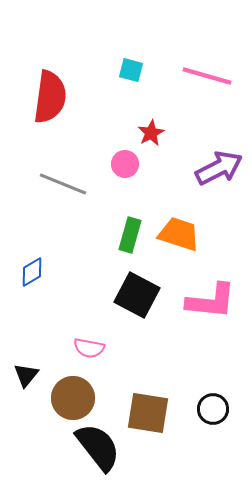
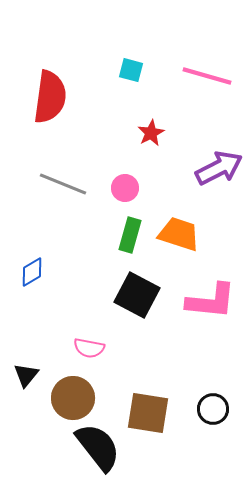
pink circle: moved 24 px down
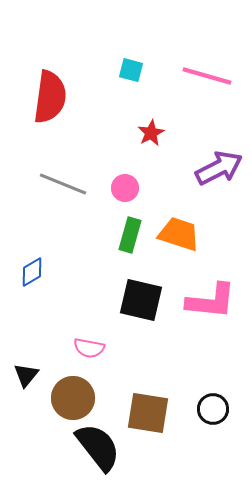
black square: moved 4 px right, 5 px down; rotated 15 degrees counterclockwise
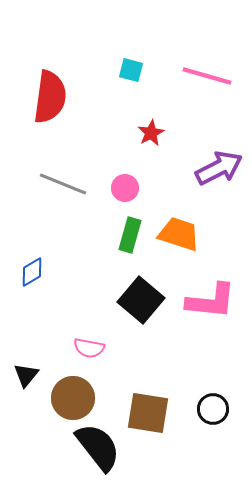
black square: rotated 27 degrees clockwise
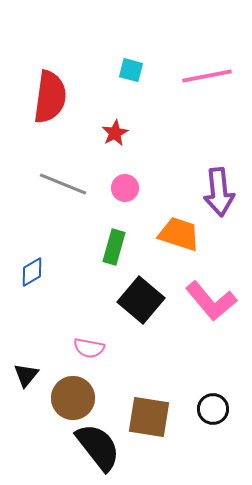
pink line: rotated 27 degrees counterclockwise
red star: moved 36 px left
purple arrow: moved 24 px down; rotated 111 degrees clockwise
green rectangle: moved 16 px left, 12 px down
pink L-shape: rotated 44 degrees clockwise
brown square: moved 1 px right, 4 px down
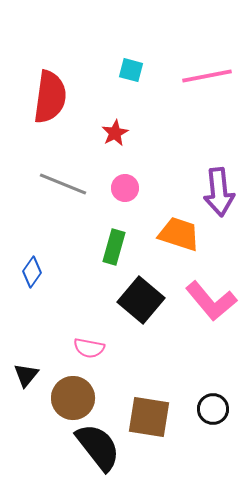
blue diamond: rotated 24 degrees counterclockwise
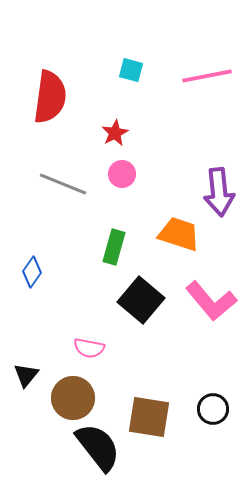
pink circle: moved 3 px left, 14 px up
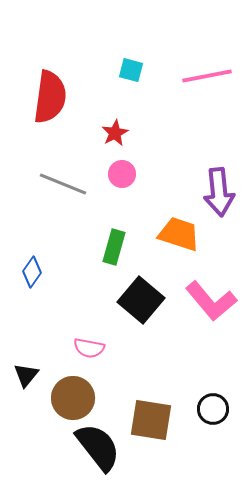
brown square: moved 2 px right, 3 px down
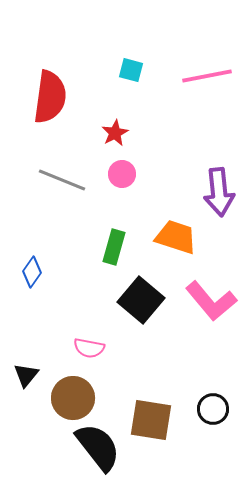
gray line: moved 1 px left, 4 px up
orange trapezoid: moved 3 px left, 3 px down
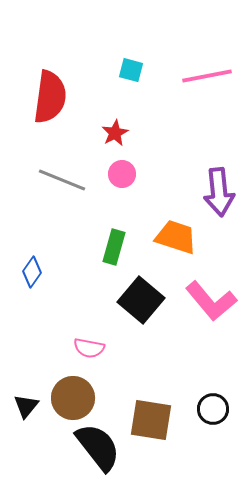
black triangle: moved 31 px down
